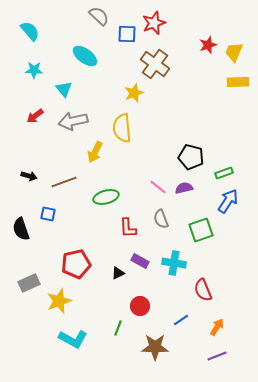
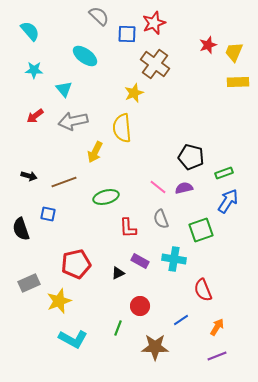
cyan cross at (174, 263): moved 4 px up
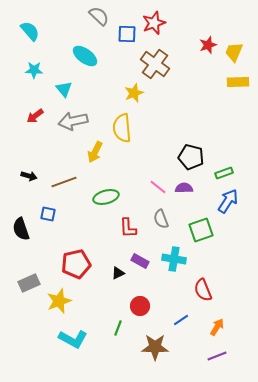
purple semicircle at (184, 188): rotated 12 degrees clockwise
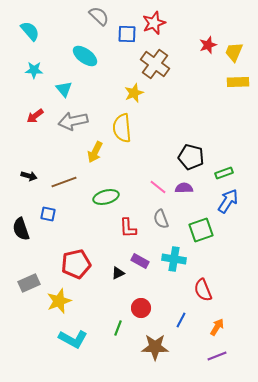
red circle at (140, 306): moved 1 px right, 2 px down
blue line at (181, 320): rotated 28 degrees counterclockwise
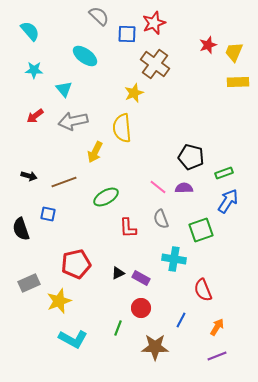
green ellipse at (106, 197): rotated 15 degrees counterclockwise
purple rectangle at (140, 261): moved 1 px right, 17 px down
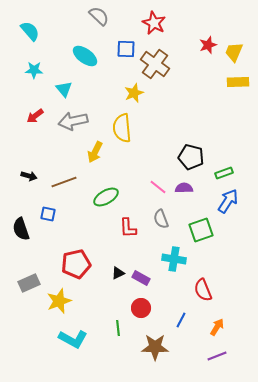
red star at (154, 23): rotated 25 degrees counterclockwise
blue square at (127, 34): moved 1 px left, 15 px down
green line at (118, 328): rotated 28 degrees counterclockwise
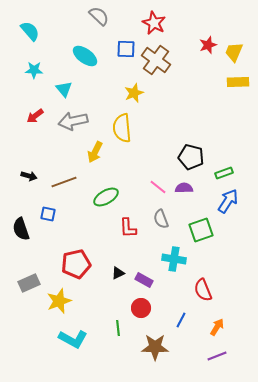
brown cross at (155, 64): moved 1 px right, 4 px up
purple rectangle at (141, 278): moved 3 px right, 2 px down
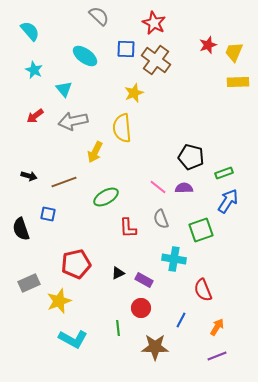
cyan star at (34, 70): rotated 24 degrees clockwise
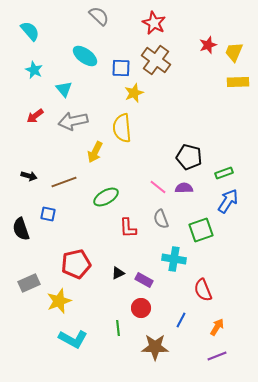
blue square at (126, 49): moved 5 px left, 19 px down
black pentagon at (191, 157): moved 2 px left
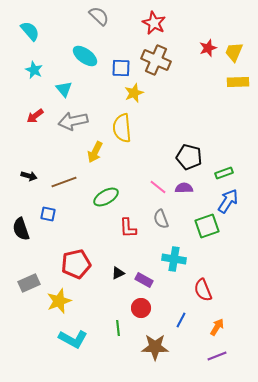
red star at (208, 45): moved 3 px down
brown cross at (156, 60): rotated 12 degrees counterclockwise
green square at (201, 230): moved 6 px right, 4 px up
